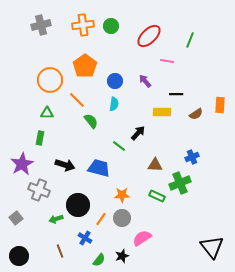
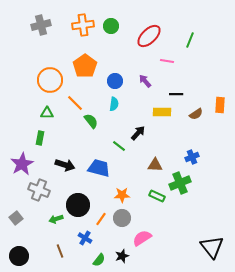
orange line at (77, 100): moved 2 px left, 3 px down
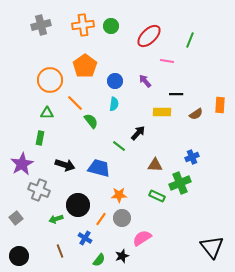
orange star at (122, 195): moved 3 px left
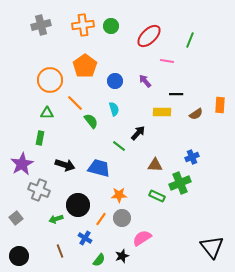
cyan semicircle at (114, 104): moved 5 px down; rotated 24 degrees counterclockwise
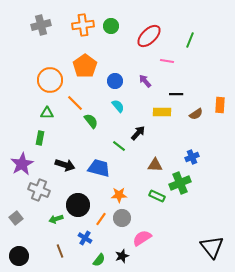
cyan semicircle at (114, 109): moved 4 px right, 3 px up; rotated 24 degrees counterclockwise
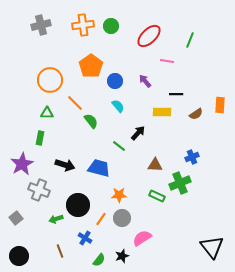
orange pentagon at (85, 66): moved 6 px right
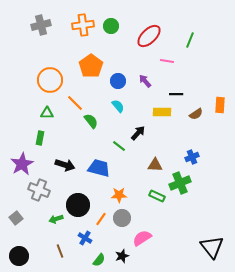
blue circle at (115, 81): moved 3 px right
